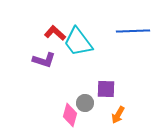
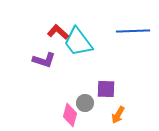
red L-shape: moved 3 px right, 1 px up
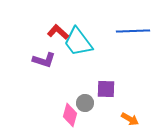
orange arrow: moved 12 px right, 4 px down; rotated 90 degrees counterclockwise
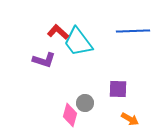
purple square: moved 12 px right
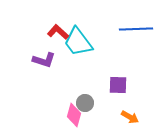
blue line: moved 3 px right, 2 px up
purple square: moved 4 px up
pink diamond: moved 4 px right
orange arrow: moved 2 px up
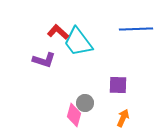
orange arrow: moved 7 px left, 1 px down; rotated 96 degrees counterclockwise
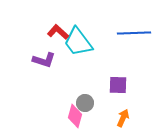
blue line: moved 2 px left, 4 px down
pink diamond: moved 1 px right, 1 px down
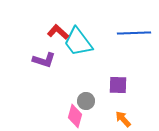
gray circle: moved 1 px right, 2 px up
orange arrow: moved 1 px down; rotated 66 degrees counterclockwise
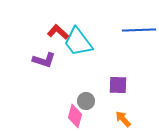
blue line: moved 5 px right, 3 px up
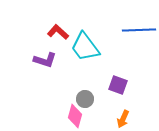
cyan trapezoid: moved 7 px right, 5 px down
purple L-shape: moved 1 px right
purple square: rotated 18 degrees clockwise
gray circle: moved 1 px left, 2 px up
orange arrow: rotated 114 degrees counterclockwise
